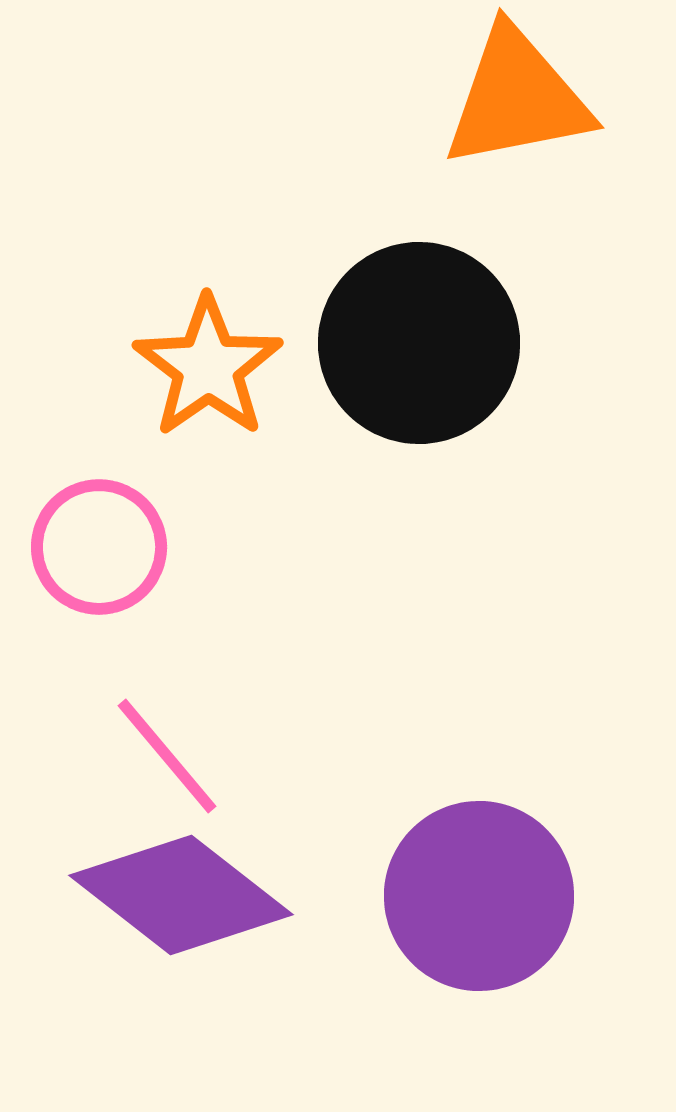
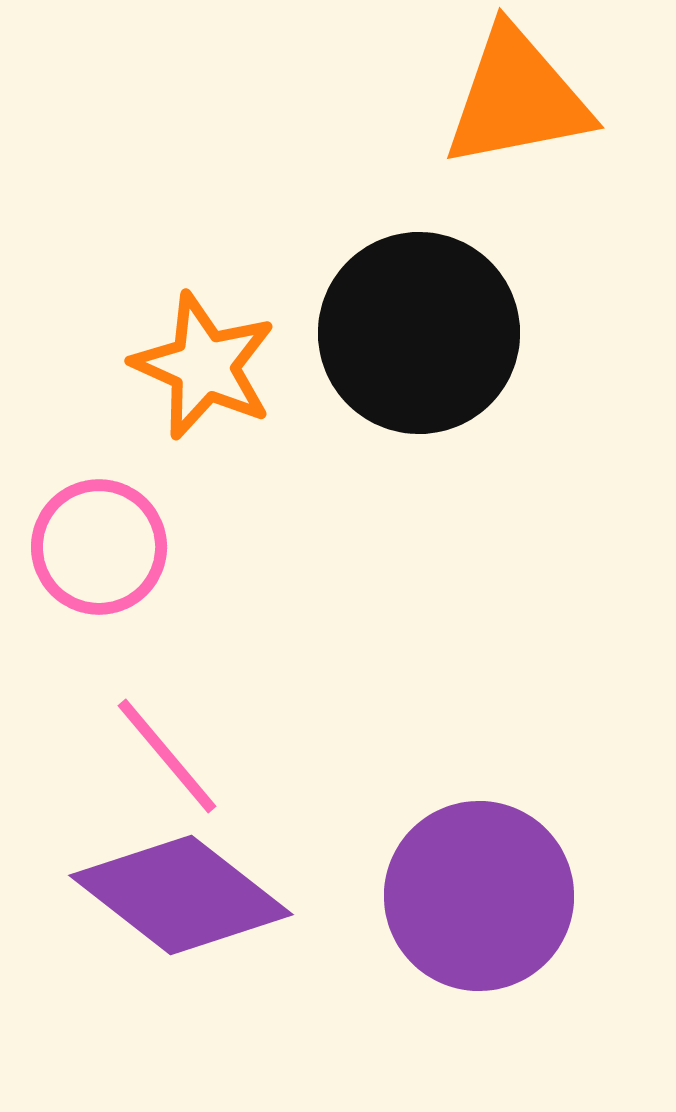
black circle: moved 10 px up
orange star: moved 4 px left, 1 px up; rotated 13 degrees counterclockwise
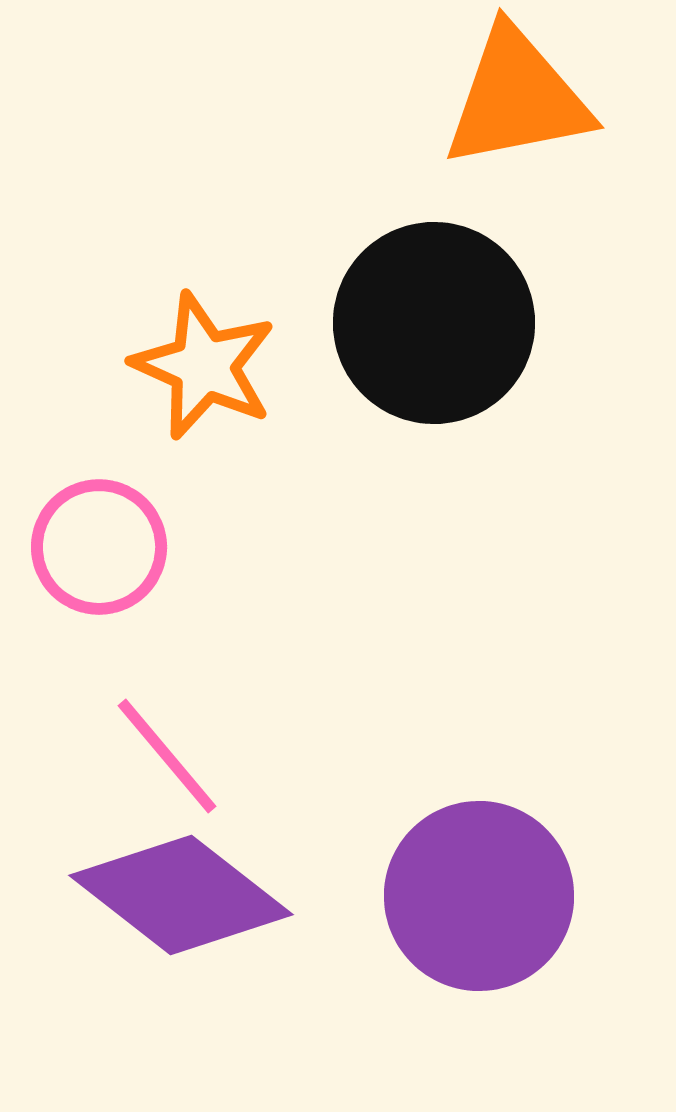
black circle: moved 15 px right, 10 px up
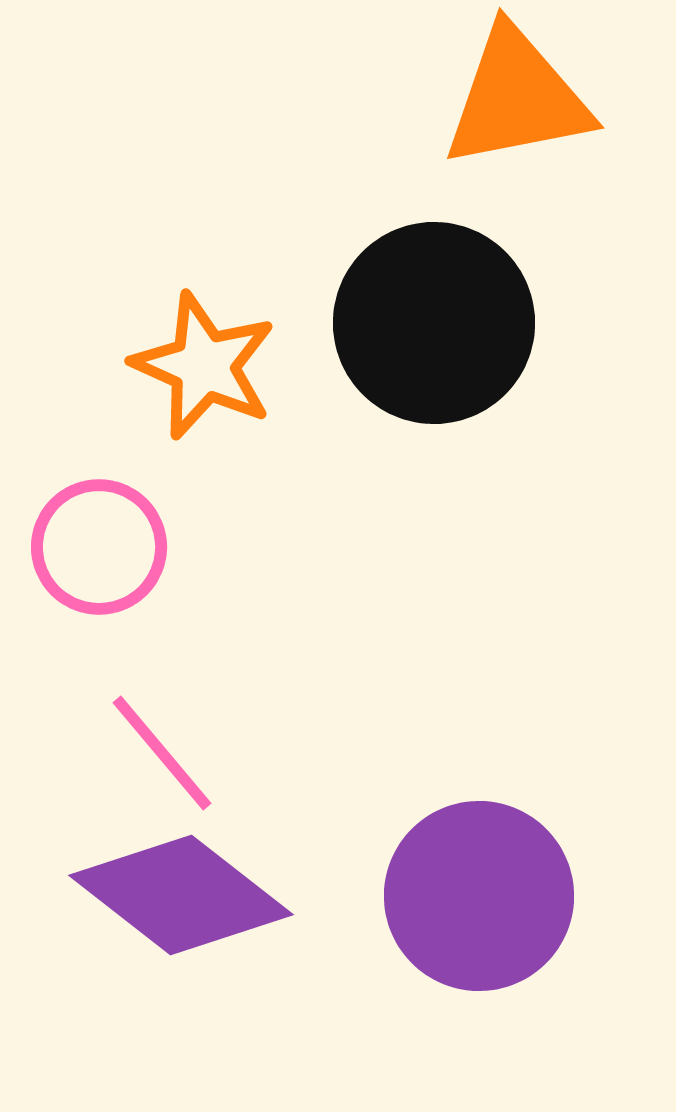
pink line: moved 5 px left, 3 px up
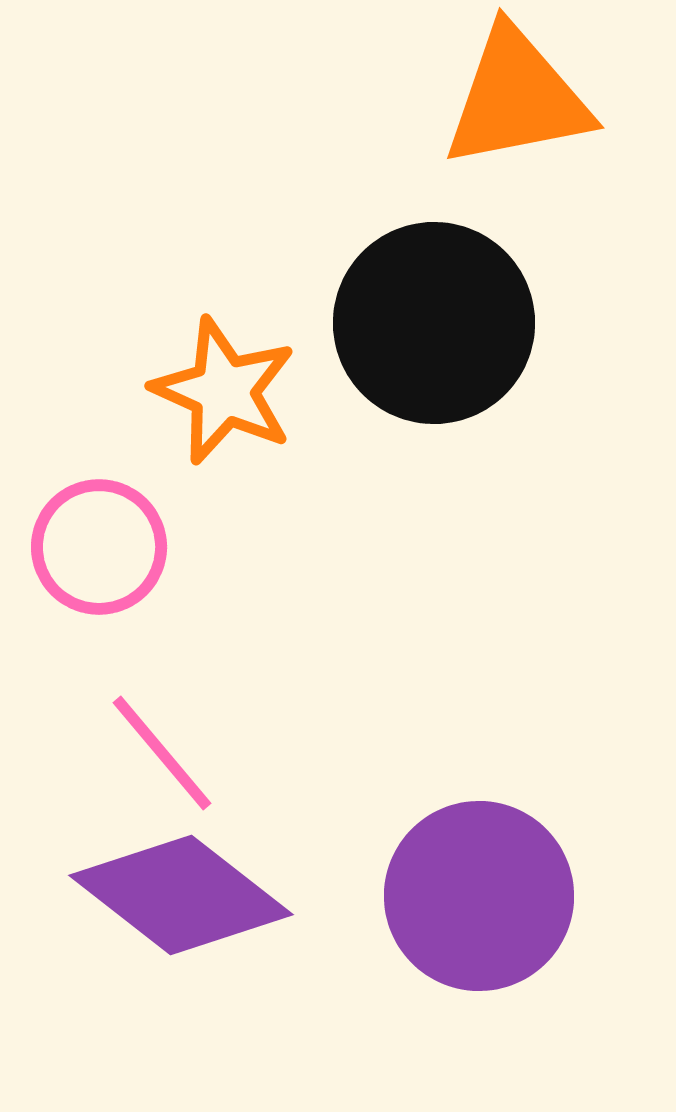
orange star: moved 20 px right, 25 px down
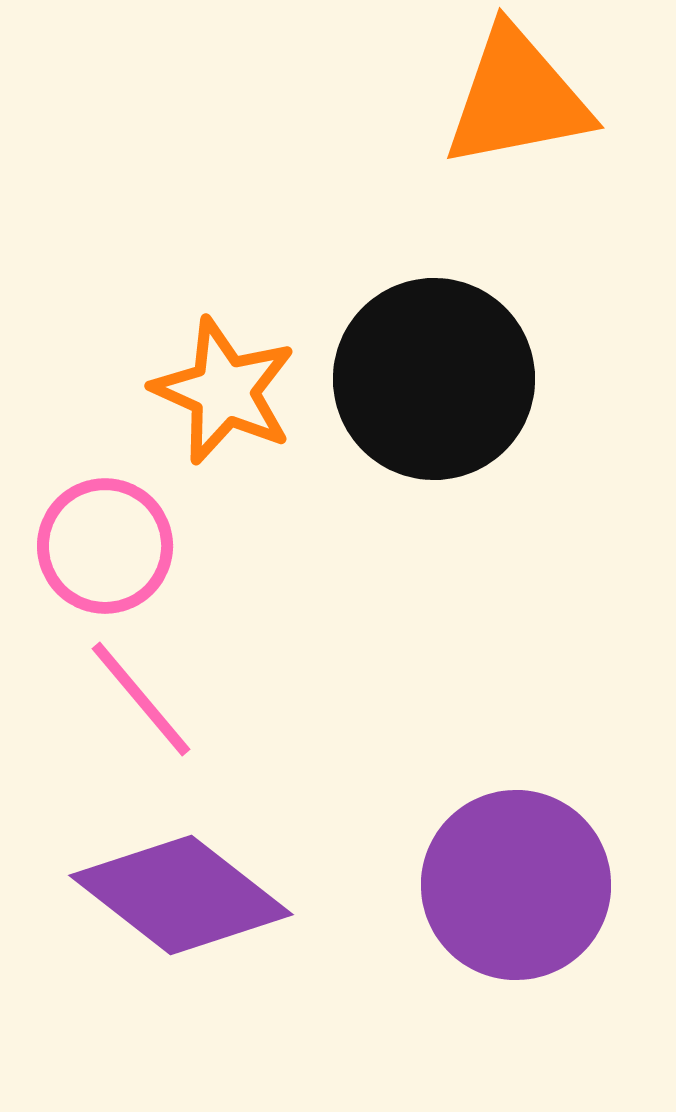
black circle: moved 56 px down
pink circle: moved 6 px right, 1 px up
pink line: moved 21 px left, 54 px up
purple circle: moved 37 px right, 11 px up
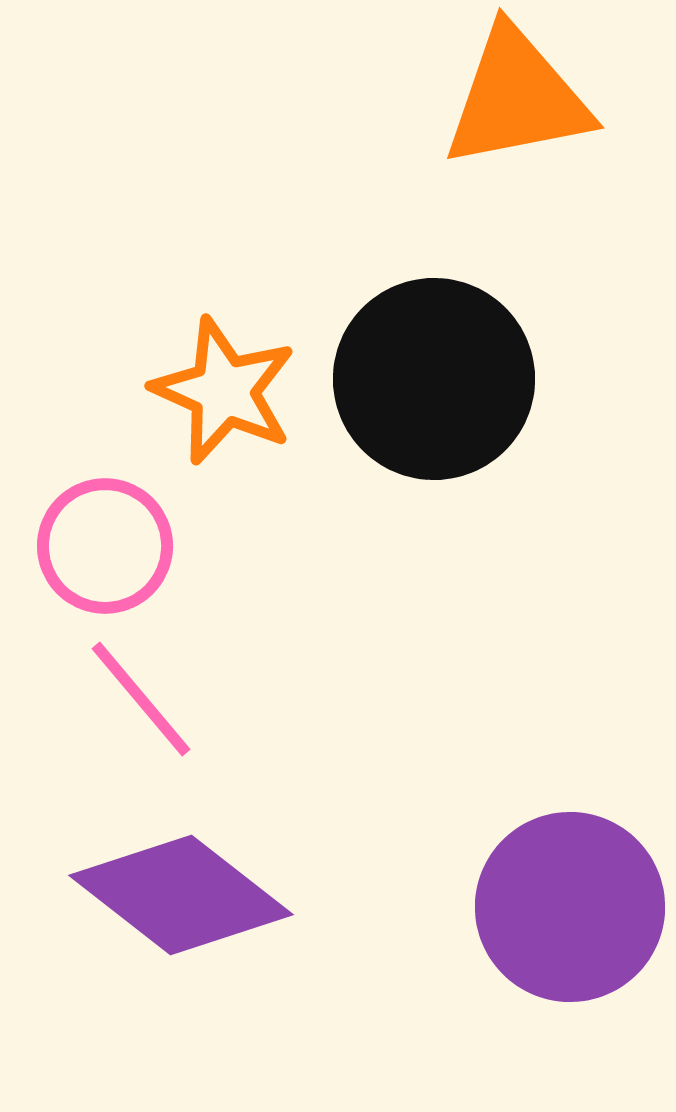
purple circle: moved 54 px right, 22 px down
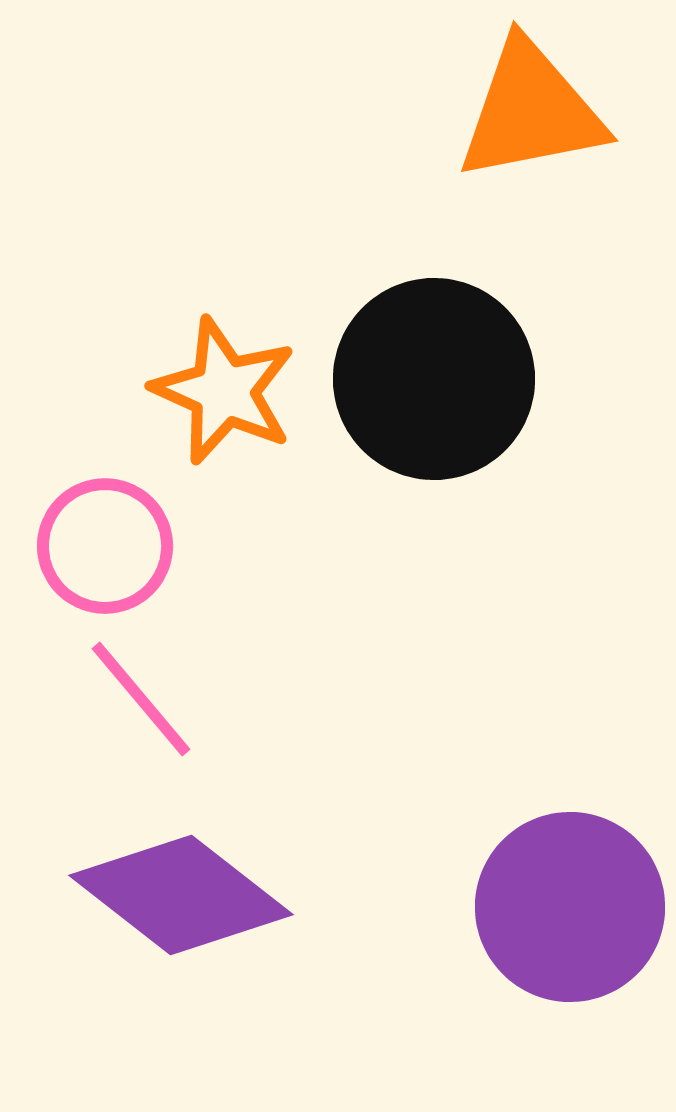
orange triangle: moved 14 px right, 13 px down
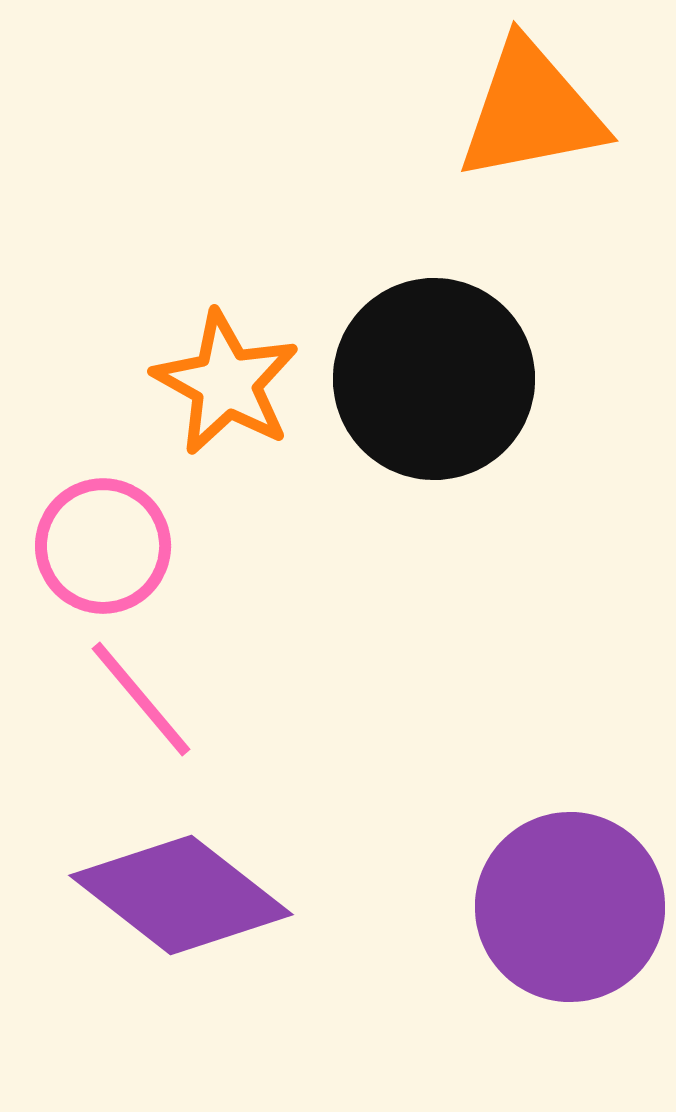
orange star: moved 2 px right, 8 px up; rotated 5 degrees clockwise
pink circle: moved 2 px left
